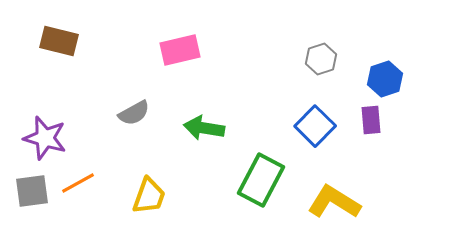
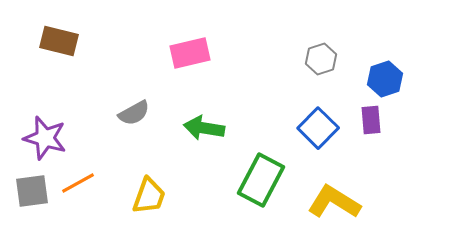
pink rectangle: moved 10 px right, 3 px down
blue square: moved 3 px right, 2 px down
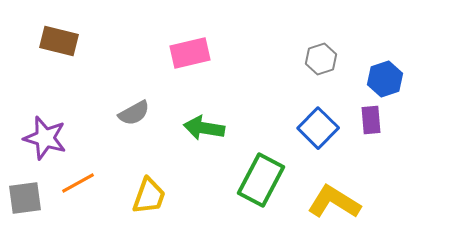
gray square: moved 7 px left, 7 px down
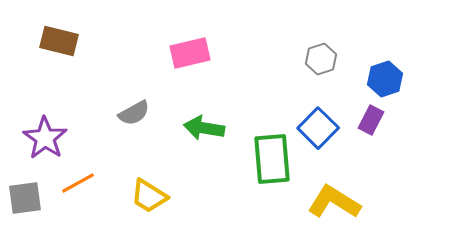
purple rectangle: rotated 32 degrees clockwise
purple star: rotated 18 degrees clockwise
green rectangle: moved 11 px right, 21 px up; rotated 33 degrees counterclockwise
yellow trapezoid: rotated 102 degrees clockwise
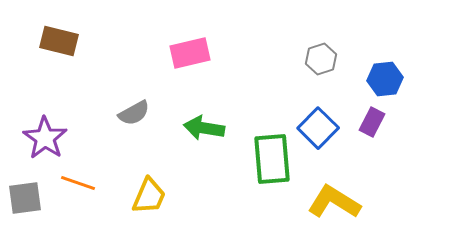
blue hexagon: rotated 12 degrees clockwise
purple rectangle: moved 1 px right, 2 px down
orange line: rotated 48 degrees clockwise
yellow trapezoid: rotated 99 degrees counterclockwise
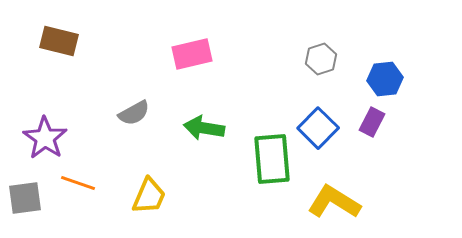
pink rectangle: moved 2 px right, 1 px down
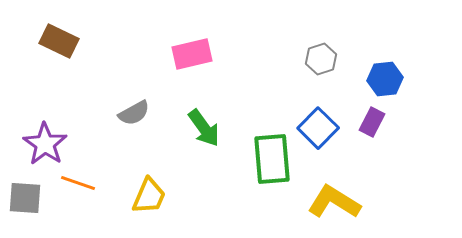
brown rectangle: rotated 12 degrees clockwise
green arrow: rotated 135 degrees counterclockwise
purple star: moved 6 px down
gray square: rotated 12 degrees clockwise
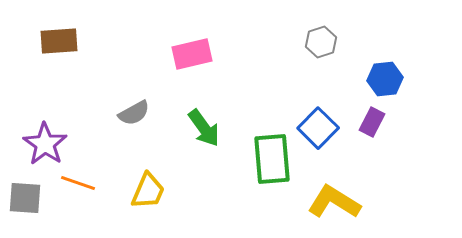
brown rectangle: rotated 30 degrees counterclockwise
gray hexagon: moved 17 px up
yellow trapezoid: moved 1 px left, 5 px up
